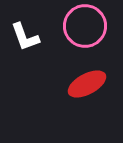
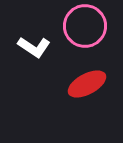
white L-shape: moved 9 px right, 10 px down; rotated 36 degrees counterclockwise
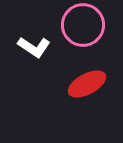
pink circle: moved 2 px left, 1 px up
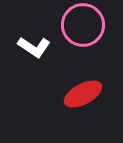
red ellipse: moved 4 px left, 10 px down
